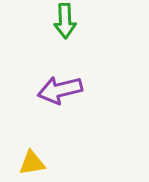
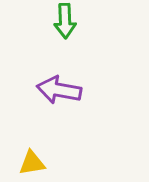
purple arrow: moved 1 px left; rotated 24 degrees clockwise
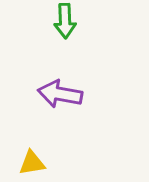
purple arrow: moved 1 px right, 4 px down
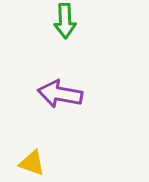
yellow triangle: rotated 28 degrees clockwise
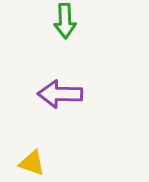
purple arrow: rotated 9 degrees counterclockwise
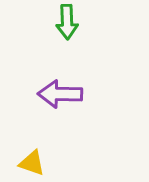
green arrow: moved 2 px right, 1 px down
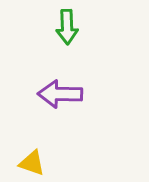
green arrow: moved 5 px down
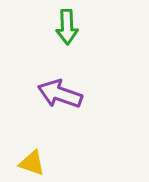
purple arrow: rotated 18 degrees clockwise
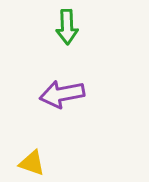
purple arrow: moved 2 px right; rotated 30 degrees counterclockwise
